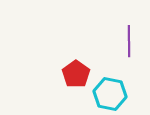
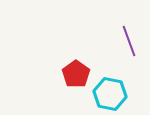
purple line: rotated 20 degrees counterclockwise
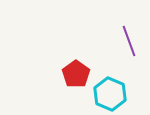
cyan hexagon: rotated 12 degrees clockwise
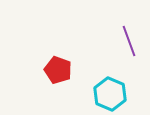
red pentagon: moved 18 px left, 4 px up; rotated 16 degrees counterclockwise
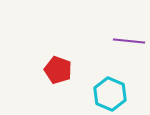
purple line: rotated 64 degrees counterclockwise
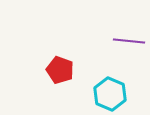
red pentagon: moved 2 px right
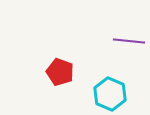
red pentagon: moved 2 px down
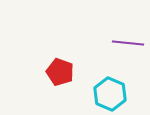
purple line: moved 1 px left, 2 px down
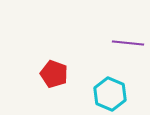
red pentagon: moved 6 px left, 2 px down
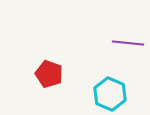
red pentagon: moved 5 px left
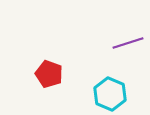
purple line: rotated 24 degrees counterclockwise
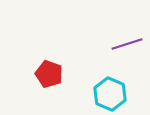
purple line: moved 1 px left, 1 px down
